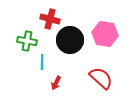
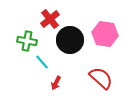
red cross: rotated 36 degrees clockwise
cyan line: rotated 42 degrees counterclockwise
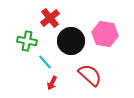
red cross: moved 1 px up
black circle: moved 1 px right, 1 px down
cyan line: moved 3 px right
red semicircle: moved 11 px left, 3 px up
red arrow: moved 4 px left
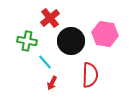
red semicircle: rotated 50 degrees clockwise
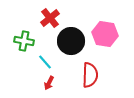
green cross: moved 3 px left
red arrow: moved 3 px left
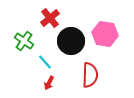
green cross: rotated 24 degrees clockwise
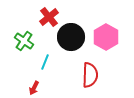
red cross: moved 1 px left, 1 px up
pink hexagon: moved 1 px right, 3 px down; rotated 20 degrees clockwise
black circle: moved 4 px up
cyan line: rotated 63 degrees clockwise
red arrow: moved 15 px left, 5 px down
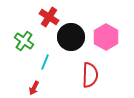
red cross: rotated 18 degrees counterclockwise
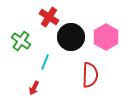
green cross: moved 3 px left
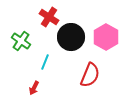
red semicircle: rotated 20 degrees clockwise
